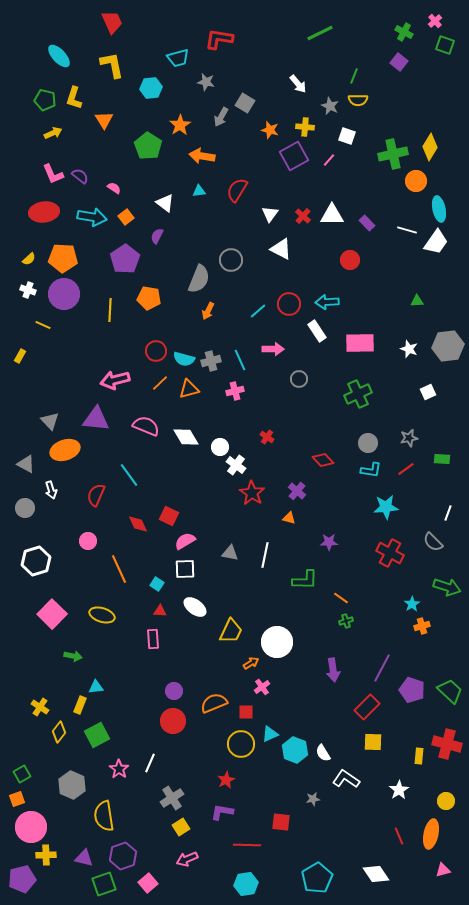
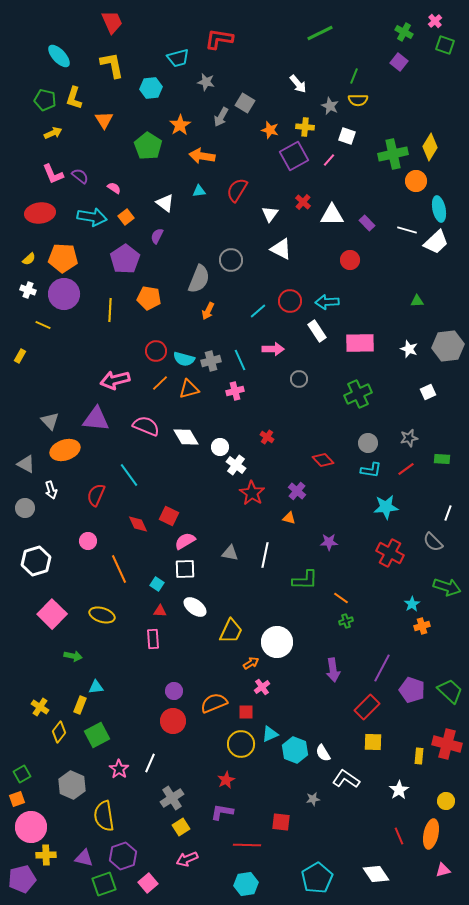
red ellipse at (44, 212): moved 4 px left, 1 px down
red cross at (303, 216): moved 14 px up
white trapezoid at (436, 242): rotated 12 degrees clockwise
red circle at (289, 304): moved 1 px right, 3 px up
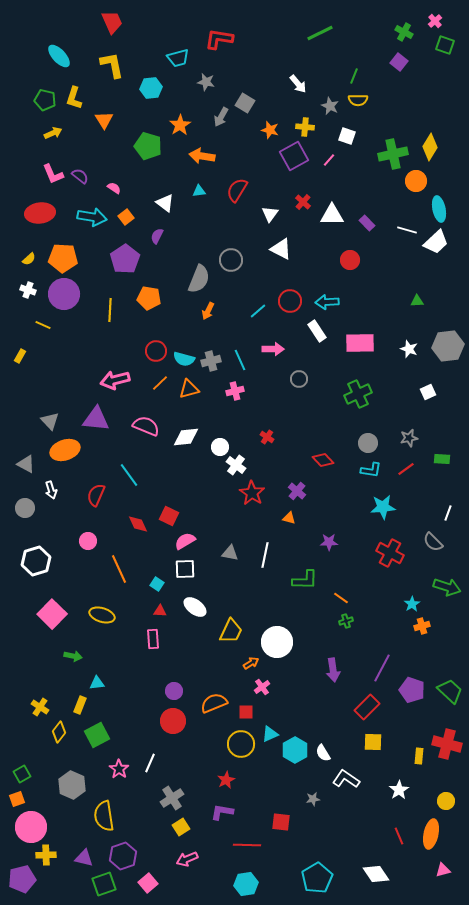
green pentagon at (148, 146): rotated 16 degrees counterclockwise
white diamond at (186, 437): rotated 64 degrees counterclockwise
cyan star at (386, 507): moved 3 px left
cyan triangle at (96, 687): moved 1 px right, 4 px up
cyan hexagon at (295, 750): rotated 10 degrees clockwise
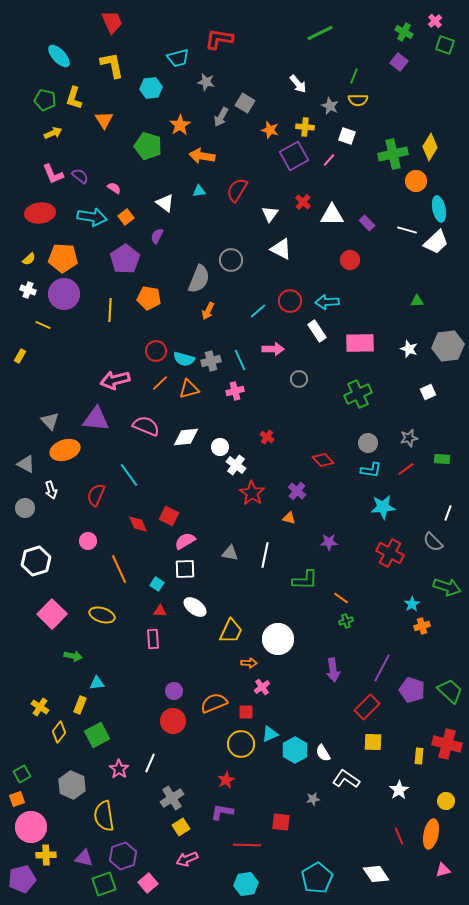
white circle at (277, 642): moved 1 px right, 3 px up
orange arrow at (251, 663): moved 2 px left; rotated 35 degrees clockwise
